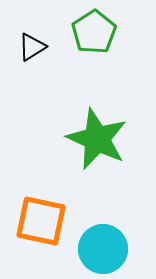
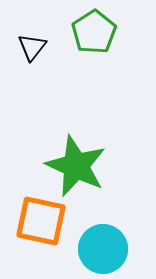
black triangle: rotated 20 degrees counterclockwise
green star: moved 21 px left, 27 px down
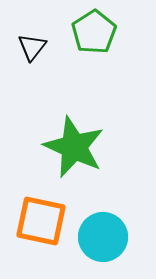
green star: moved 2 px left, 19 px up
cyan circle: moved 12 px up
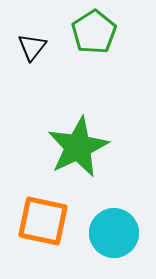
green star: moved 4 px right; rotated 22 degrees clockwise
orange square: moved 2 px right
cyan circle: moved 11 px right, 4 px up
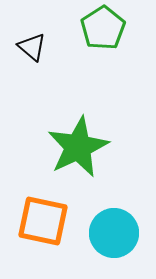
green pentagon: moved 9 px right, 4 px up
black triangle: rotated 28 degrees counterclockwise
